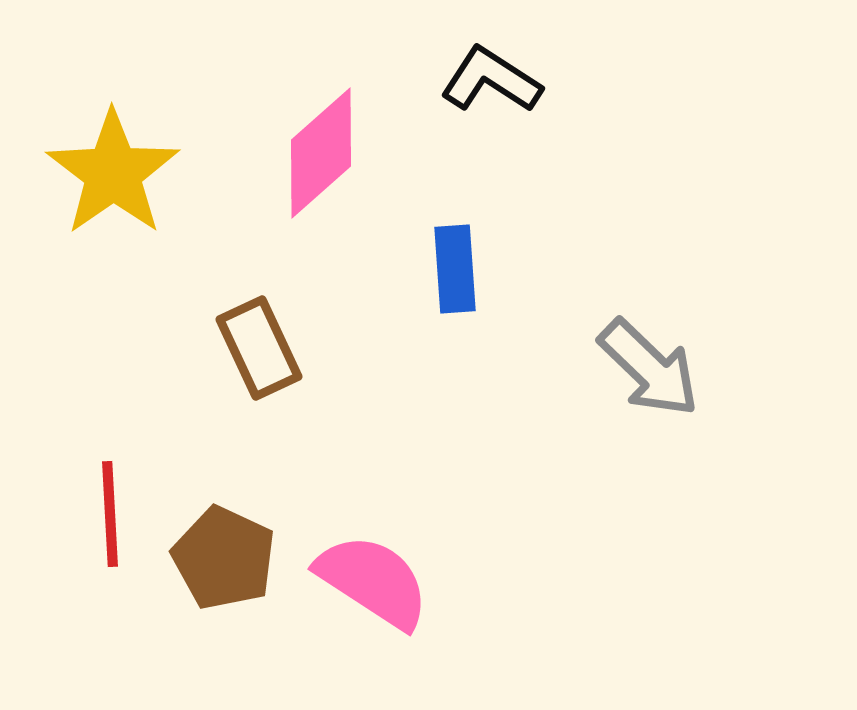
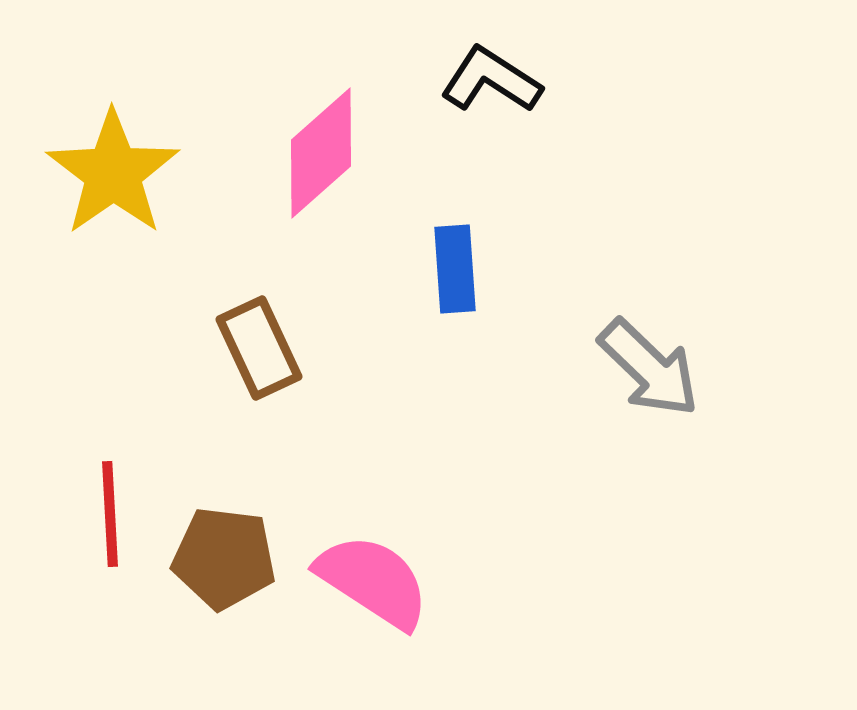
brown pentagon: rotated 18 degrees counterclockwise
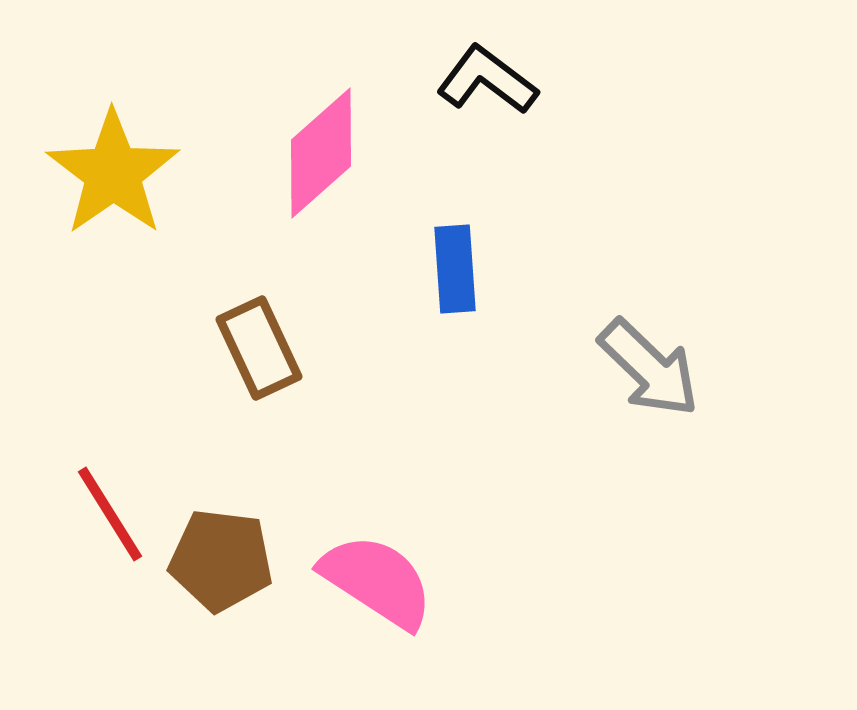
black L-shape: moved 4 px left; rotated 4 degrees clockwise
red line: rotated 29 degrees counterclockwise
brown pentagon: moved 3 px left, 2 px down
pink semicircle: moved 4 px right
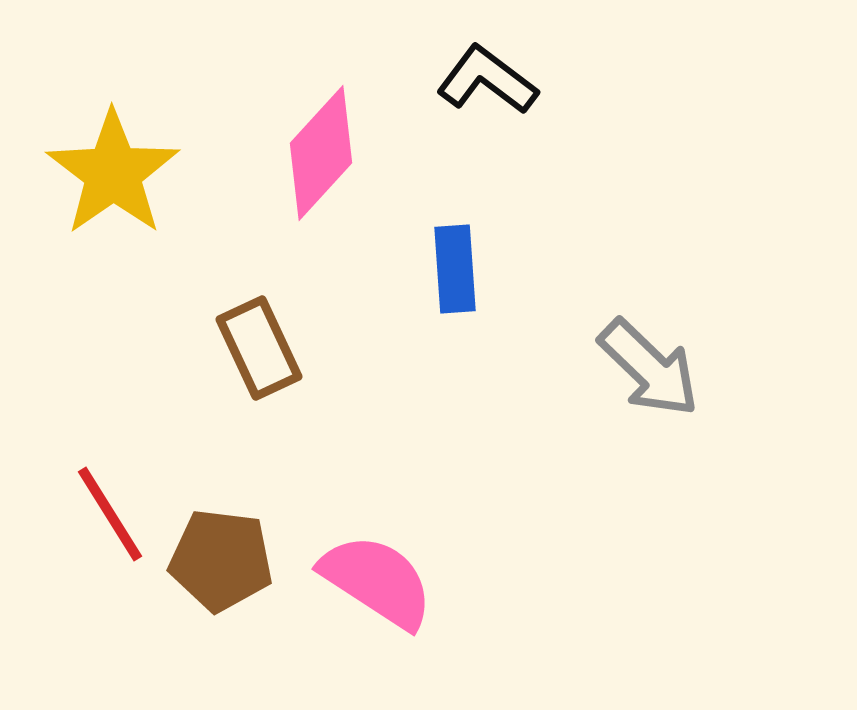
pink diamond: rotated 6 degrees counterclockwise
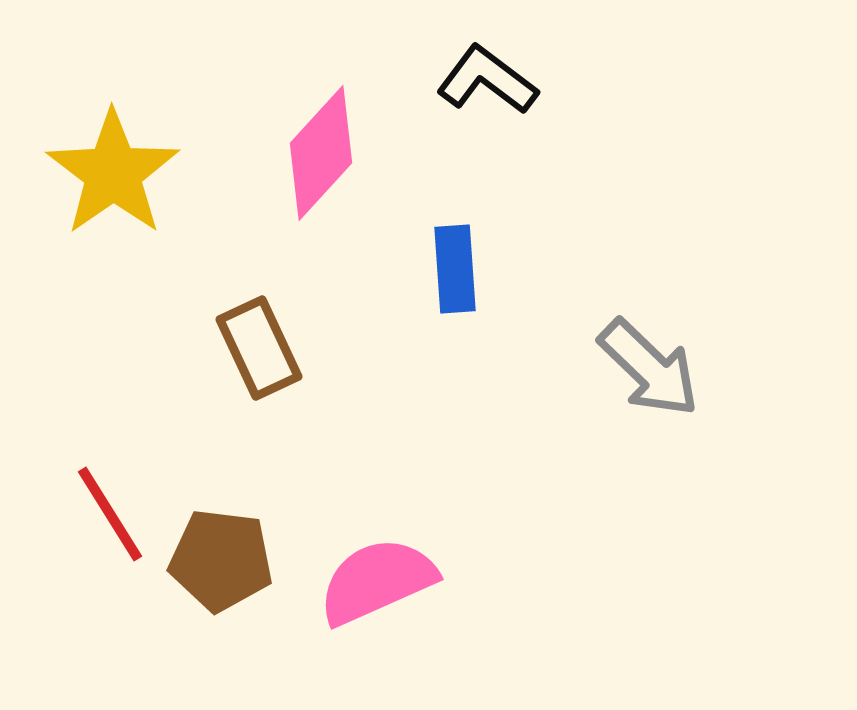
pink semicircle: rotated 57 degrees counterclockwise
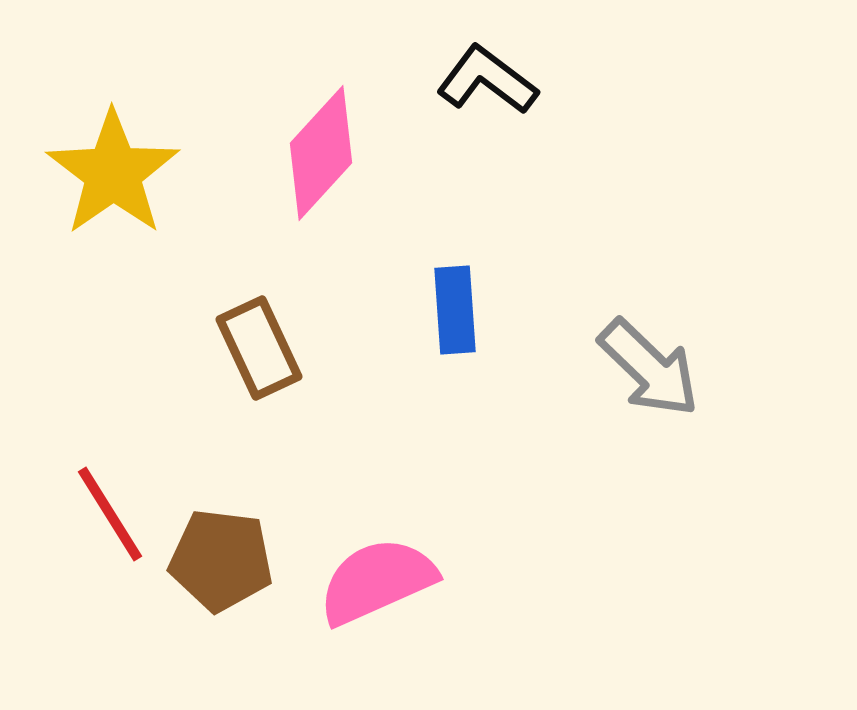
blue rectangle: moved 41 px down
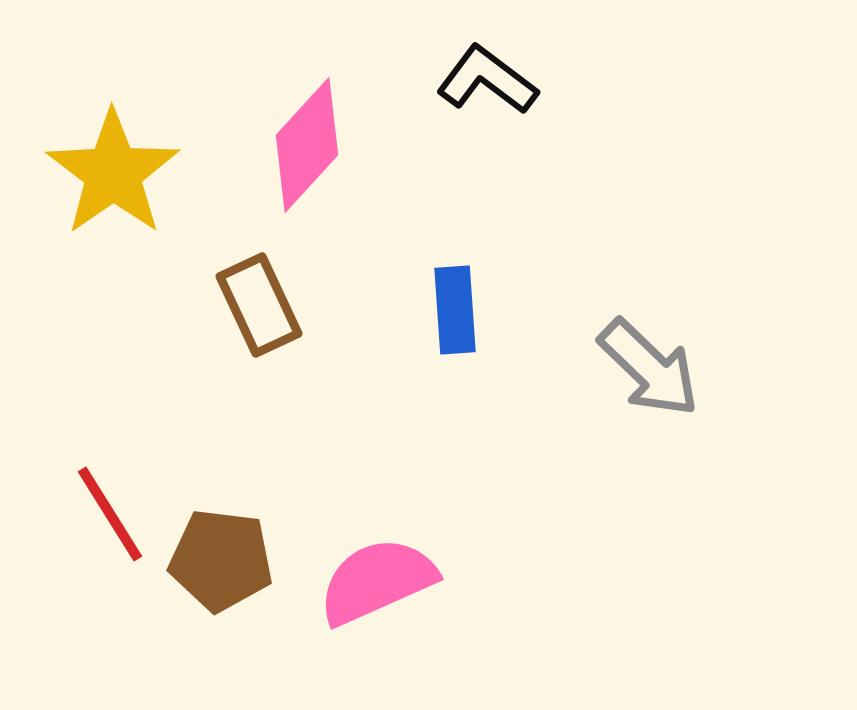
pink diamond: moved 14 px left, 8 px up
brown rectangle: moved 43 px up
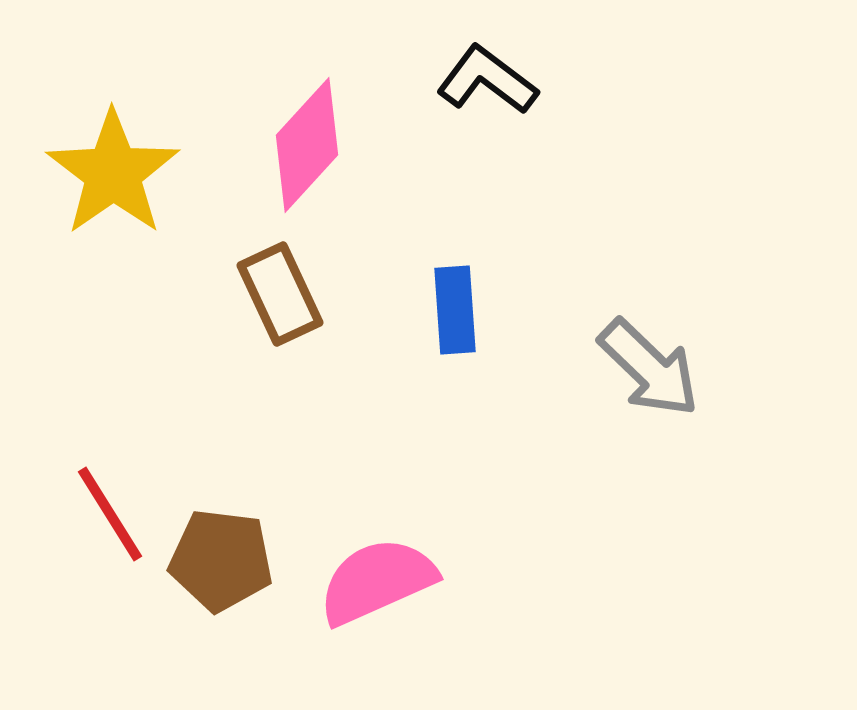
brown rectangle: moved 21 px right, 11 px up
